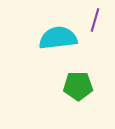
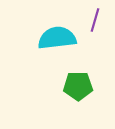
cyan semicircle: moved 1 px left
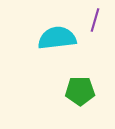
green pentagon: moved 2 px right, 5 px down
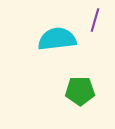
cyan semicircle: moved 1 px down
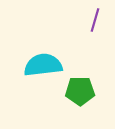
cyan semicircle: moved 14 px left, 26 px down
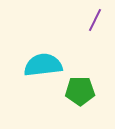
purple line: rotated 10 degrees clockwise
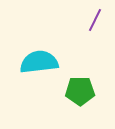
cyan semicircle: moved 4 px left, 3 px up
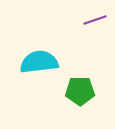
purple line: rotated 45 degrees clockwise
